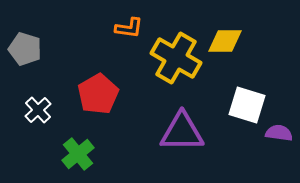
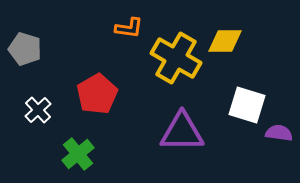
red pentagon: moved 1 px left
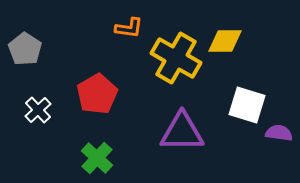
gray pentagon: rotated 16 degrees clockwise
green cross: moved 19 px right, 4 px down; rotated 8 degrees counterclockwise
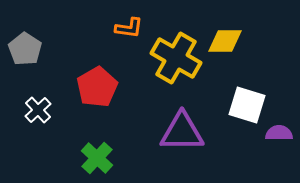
red pentagon: moved 7 px up
purple semicircle: rotated 8 degrees counterclockwise
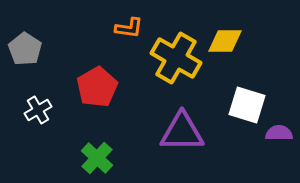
white cross: rotated 12 degrees clockwise
